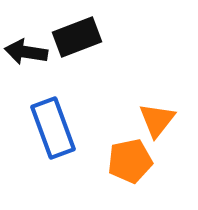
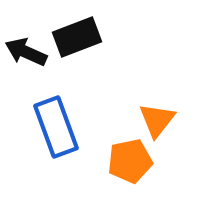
black arrow: rotated 15 degrees clockwise
blue rectangle: moved 3 px right, 1 px up
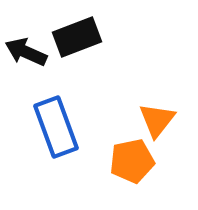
orange pentagon: moved 2 px right
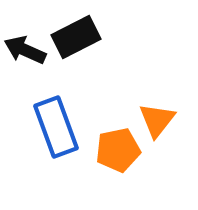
black rectangle: moved 1 px left; rotated 6 degrees counterclockwise
black arrow: moved 1 px left, 2 px up
orange pentagon: moved 14 px left, 11 px up
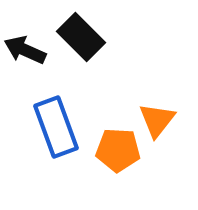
black rectangle: moved 5 px right; rotated 72 degrees clockwise
orange pentagon: rotated 15 degrees clockwise
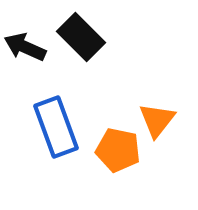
black arrow: moved 3 px up
orange pentagon: rotated 9 degrees clockwise
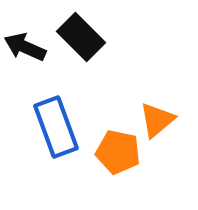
orange triangle: rotated 12 degrees clockwise
orange pentagon: moved 2 px down
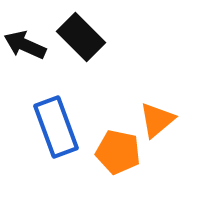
black arrow: moved 2 px up
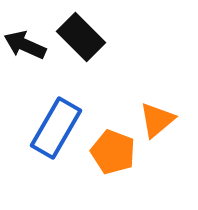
blue rectangle: moved 1 px down; rotated 50 degrees clockwise
orange pentagon: moved 5 px left; rotated 9 degrees clockwise
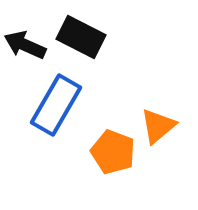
black rectangle: rotated 18 degrees counterclockwise
orange triangle: moved 1 px right, 6 px down
blue rectangle: moved 23 px up
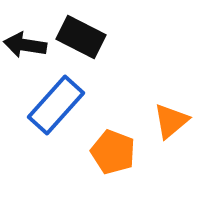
black arrow: rotated 15 degrees counterclockwise
blue rectangle: rotated 12 degrees clockwise
orange triangle: moved 13 px right, 5 px up
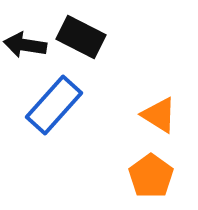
blue rectangle: moved 2 px left
orange triangle: moved 12 px left, 6 px up; rotated 48 degrees counterclockwise
orange pentagon: moved 38 px right, 24 px down; rotated 15 degrees clockwise
